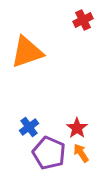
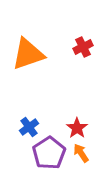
red cross: moved 27 px down
orange triangle: moved 1 px right, 2 px down
purple pentagon: rotated 16 degrees clockwise
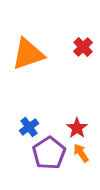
red cross: rotated 18 degrees counterclockwise
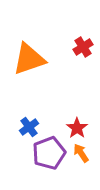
red cross: rotated 12 degrees clockwise
orange triangle: moved 1 px right, 5 px down
purple pentagon: rotated 12 degrees clockwise
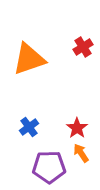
purple pentagon: moved 14 px down; rotated 20 degrees clockwise
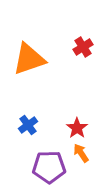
blue cross: moved 1 px left, 2 px up
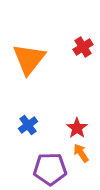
orange triangle: rotated 33 degrees counterclockwise
purple pentagon: moved 1 px right, 2 px down
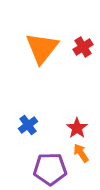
orange triangle: moved 13 px right, 11 px up
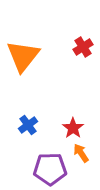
orange triangle: moved 19 px left, 8 px down
red star: moved 4 px left
